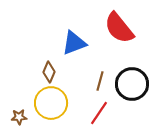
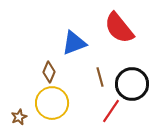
brown line: moved 4 px up; rotated 30 degrees counterclockwise
yellow circle: moved 1 px right
red line: moved 12 px right, 2 px up
brown star: rotated 21 degrees counterclockwise
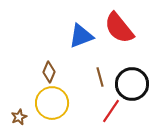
blue triangle: moved 7 px right, 7 px up
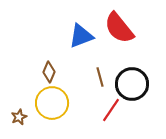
red line: moved 1 px up
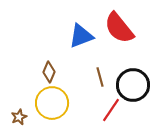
black circle: moved 1 px right, 1 px down
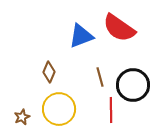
red semicircle: rotated 16 degrees counterclockwise
yellow circle: moved 7 px right, 6 px down
red line: rotated 35 degrees counterclockwise
brown star: moved 3 px right
